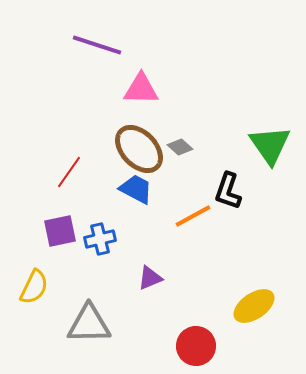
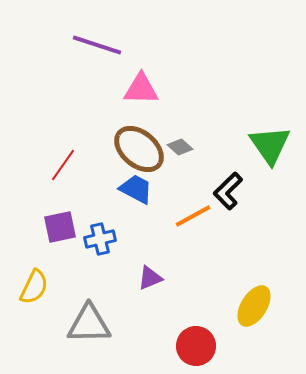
brown ellipse: rotated 6 degrees counterclockwise
red line: moved 6 px left, 7 px up
black L-shape: rotated 27 degrees clockwise
purple square: moved 4 px up
yellow ellipse: rotated 24 degrees counterclockwise
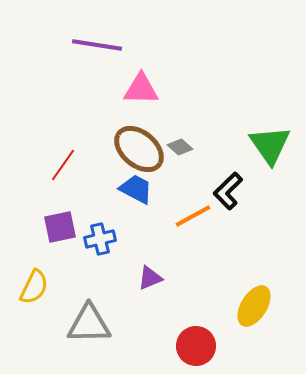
purple line: rotated 9 degrees counterclockwise
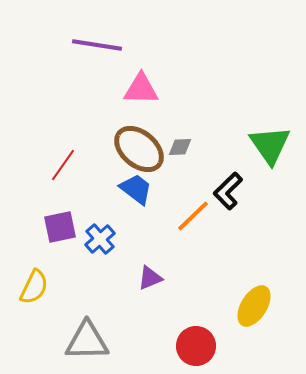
gray diamond: rotated 45 degrees counterclockwise
blue trapezoid: rotated 9 degrees clockwise
orange line: rotated 15 degrees counterclockwise
blue cross: rotated 28 degrees counterclockwise
gray triangle: moved 2 px left, 17 px down
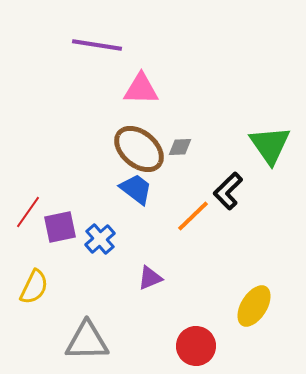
red line: moved 35 px left, 47 px down
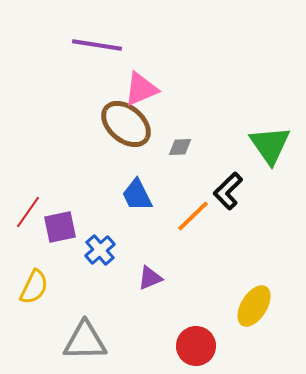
pink triangle: rotated 24 degrees counterclockwise
brown ellipse: moved 13 px left, 25 px up
blue trapezoid: moved 1 px right, 6 px down; rotated 153 degrees counterclockwise
blue cross: moved 11 px down
gray triangle: moved 2 px left
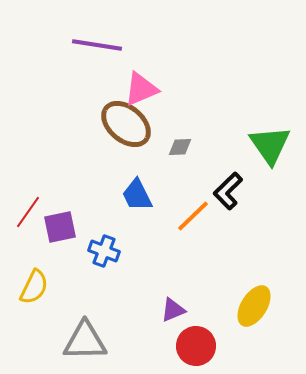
blue cross: moved 4 px right, 1 px down; rotated 28 degrees counterclockwise
purple triangle: moved 23 px right, 32 px down
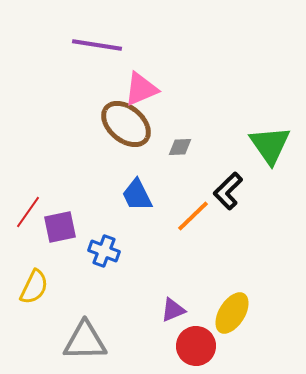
yellow ellipse: moved 22 px left, 7 px down
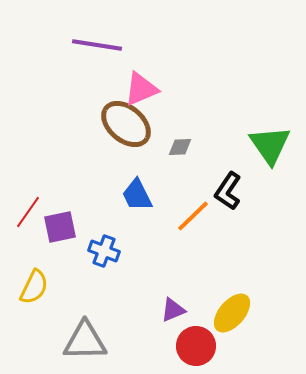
black L-shape: rotated 12 degrees counterclockwise
yellow ellipse: rotated 9 degrees clockwise
